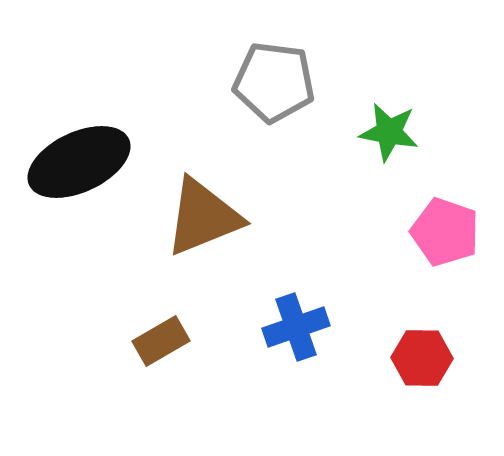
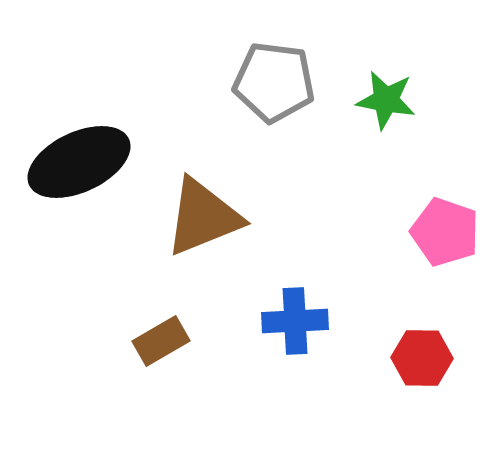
green star: moved 3 px left, 32 px up
blue cross: moved 1 px left, 6 px up; rotated 16 degrees clockwise
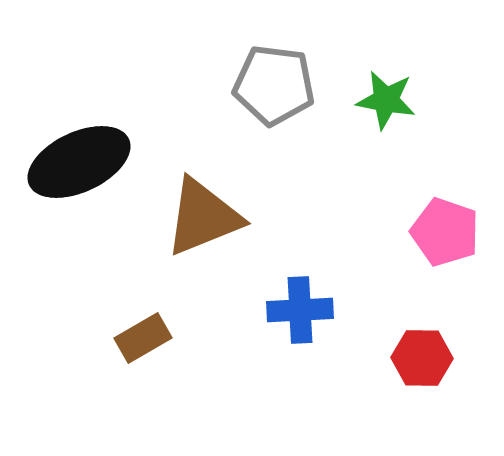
gray pentagon: moved 3 px down
blue cross: moved 5 px right, 11 px up
brown rectangle: moved 18 px left, 3 px up
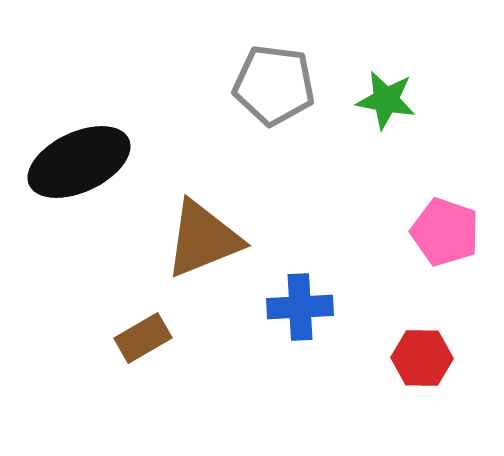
brown triangle: moved 22 px down
blue cross: moved 3 px up
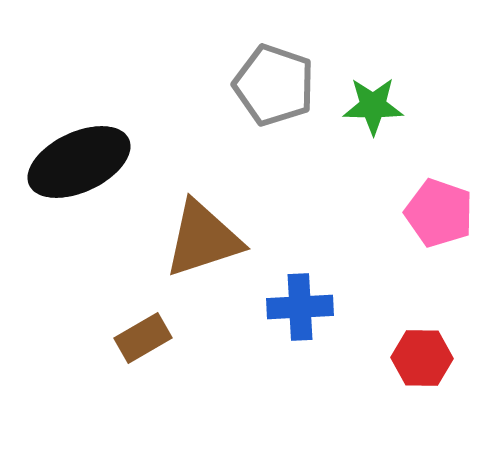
gray pentagon: rotated 12 degrees clockwise
green star: moved 13 px left, 6 px down; rotated 10 degrees counterclockwise
pink pentagon: moved 6 px left, 19 px up
brown triangle: rotated 4 degrees clockwise
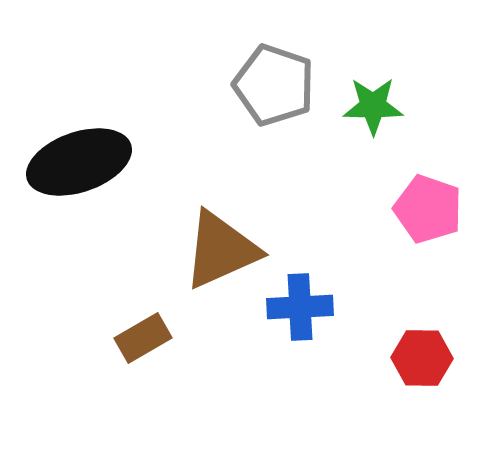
black ellipse: rotated 6 degrees clockwise
pink pentagon: moved 11 px left, 4 px up
brown triangle: moved 18 px right, 11 px down; rotated 6 degrees counterclockwise
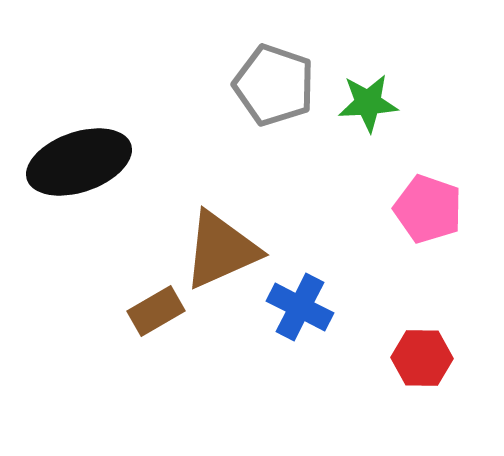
green star: moved 5 px left, 3 px up; rotated 4 degrees counterclockwise
blue cross: rotated 30 degrees clockwise
brown rectangle: moved 13 px right, 27 px up
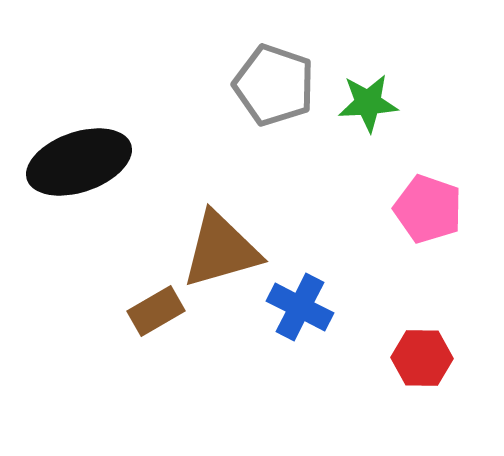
brown triangle: rotated 8 degrees clockwise
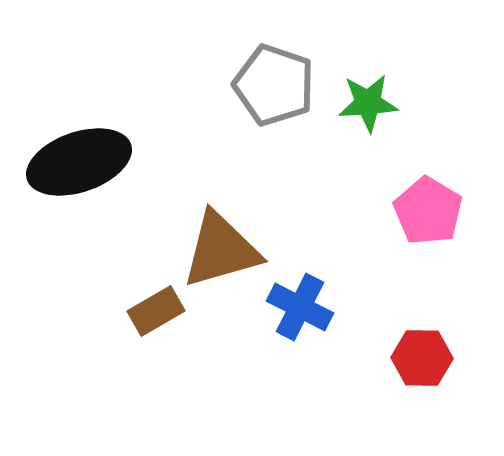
pink pentagon: moved 2 px down; rotated 12 degrees clockwise
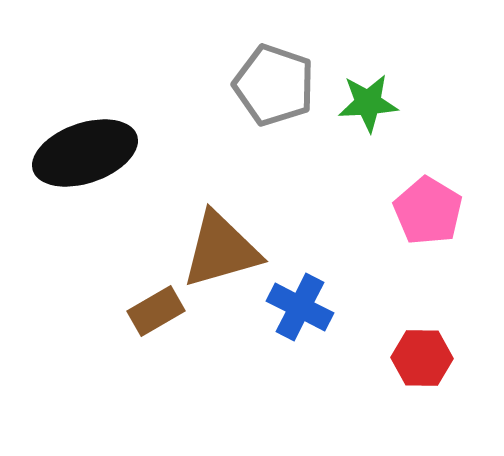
black ellipse: moved 6 px right, 9 px up
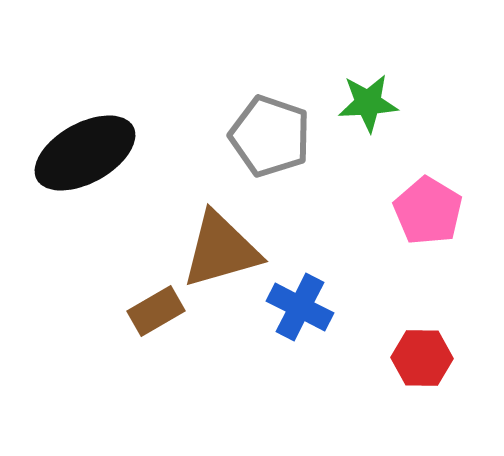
gray pentagon: moved 4 px left, 51 px down
black ellipse: rotated 10 degrees counterclockwise
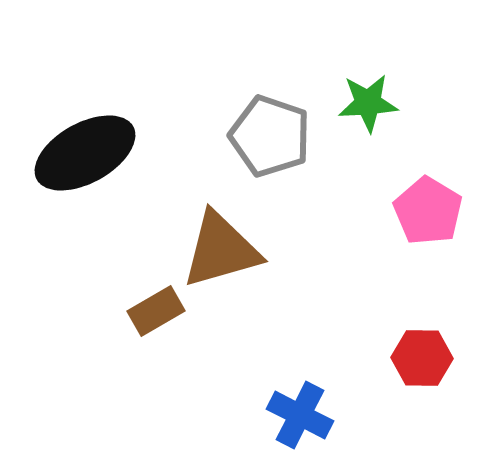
blue cross: moved 108 px down
